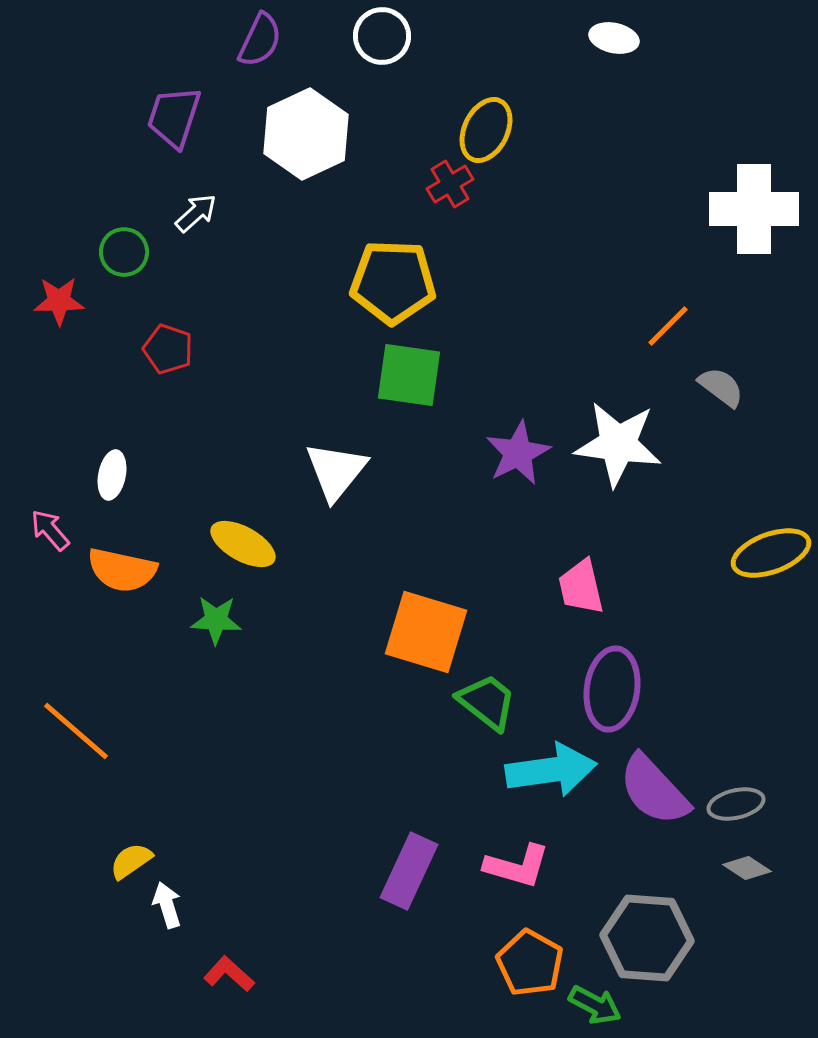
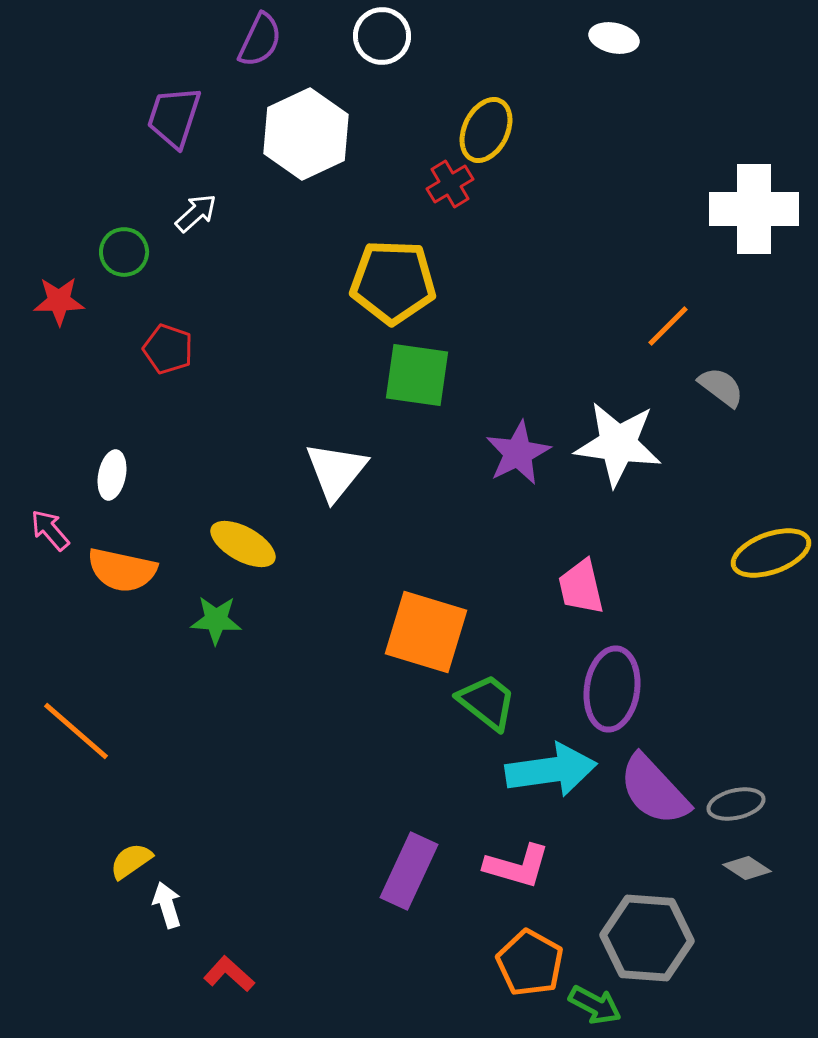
green square at (409, 375): moved 8 px right
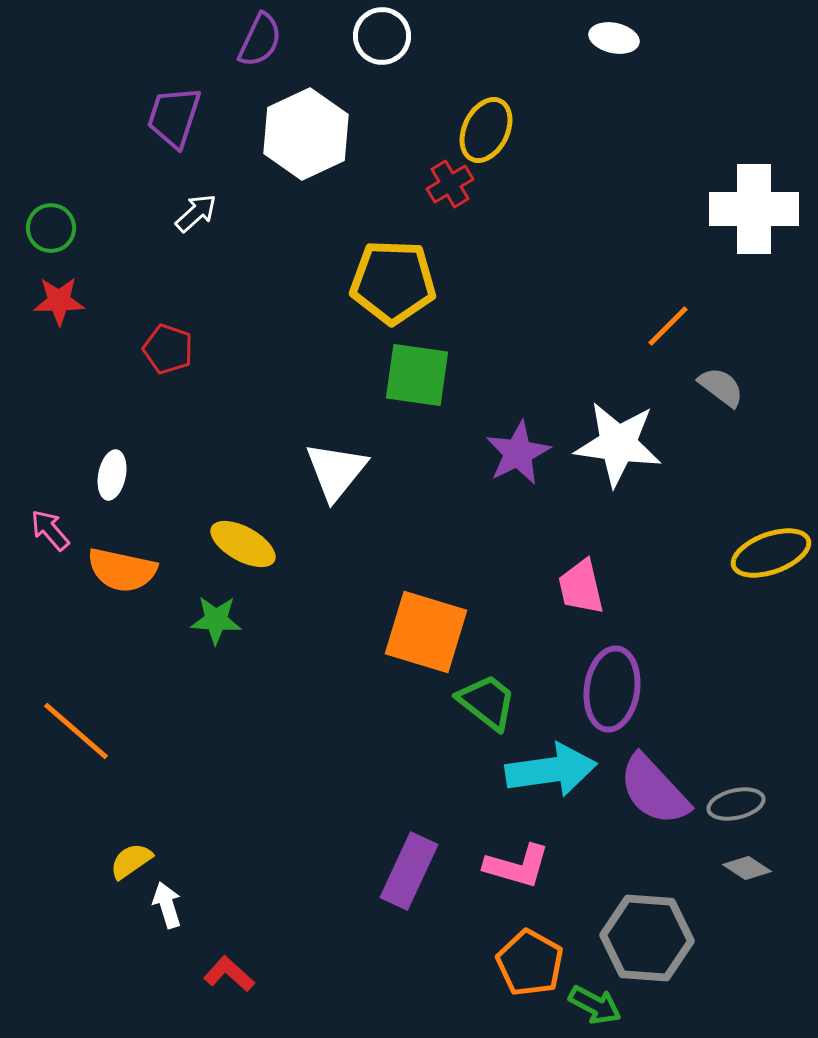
green circle at (124, 252): moved 73 px left, 24 px up
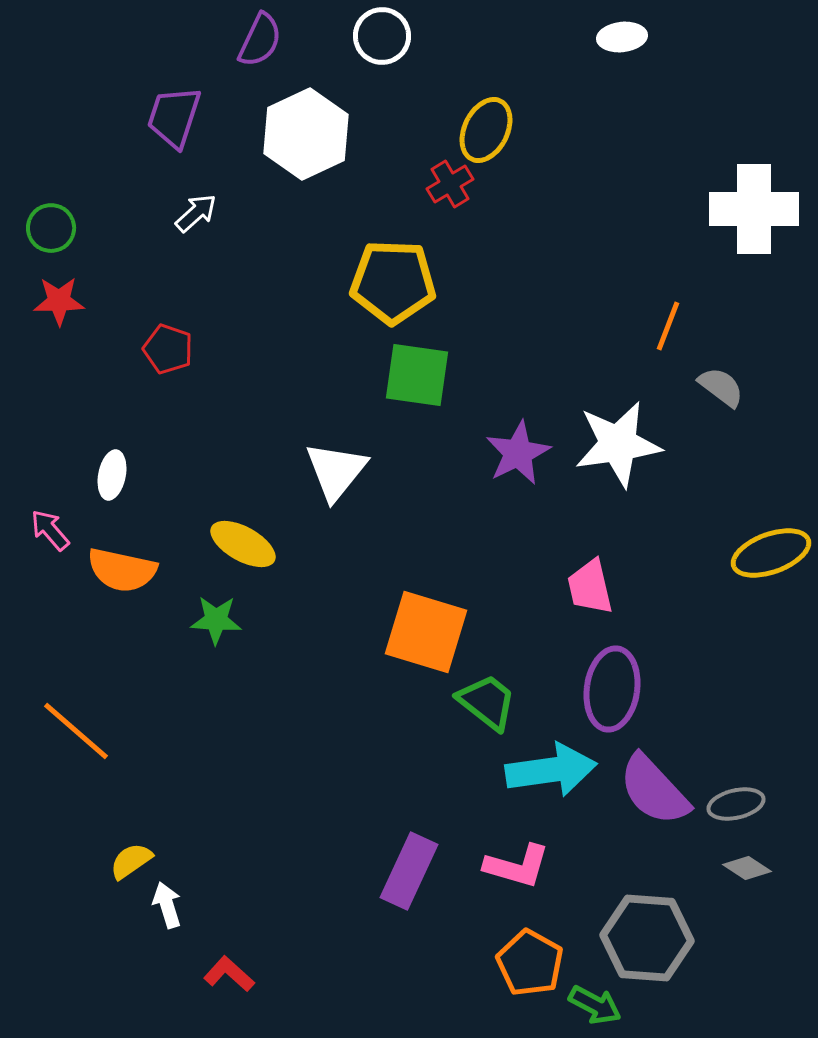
white ellipse at (614, 38): moved 8 px right, 1 px up; rotated 18 degrees counterclockwise
orange line at (668, 326): rotated 24 degrees counterclockwise
white star at (618, 444): rotated 16 degrees counterclockwise
pink trapezoid at (581, 587): moved 9 px right
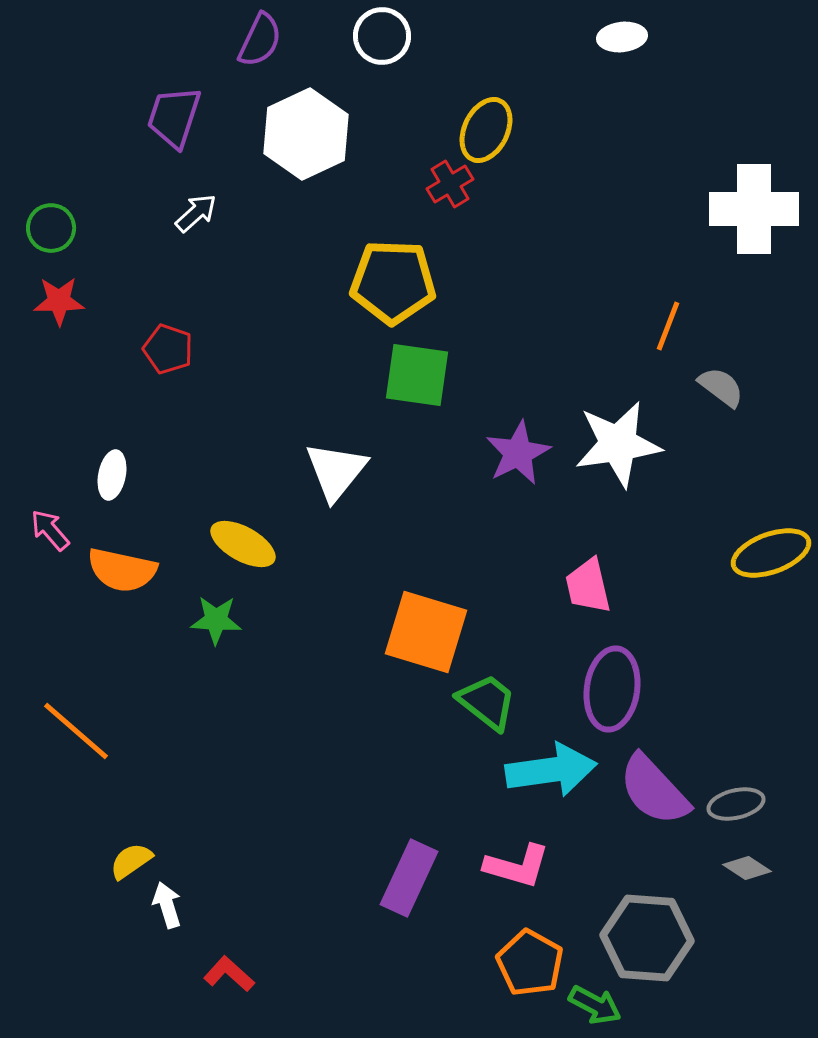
pink trapezoid at (590, 587): moved 2 px left, 1 px up
purple rectangle at (409, 871): moved 7 px down
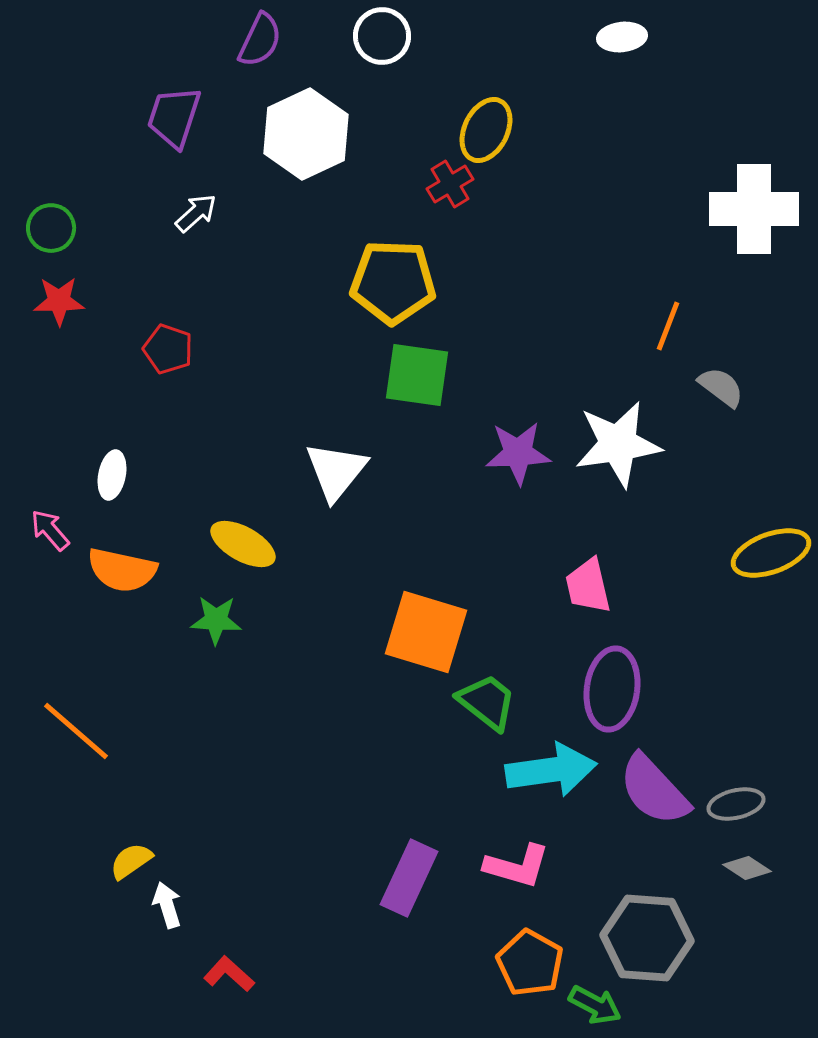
purple star at (518, 453): rotated 24 degrees clockwise
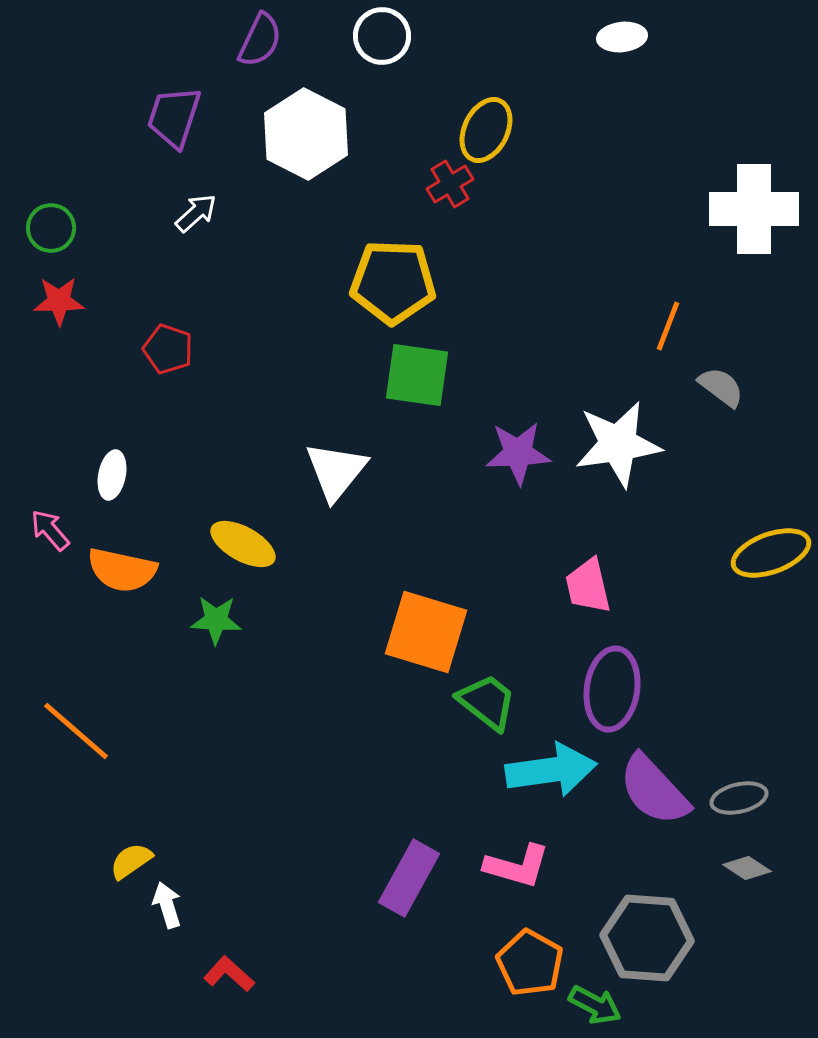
white hexagon at (306, 134): rotated 8 degrees counterclockwise
gray ellipse at (736, 804): moved 3 px right, 6 px up
purple rectangle at (409, 878): rotated 4 degrees clockwise
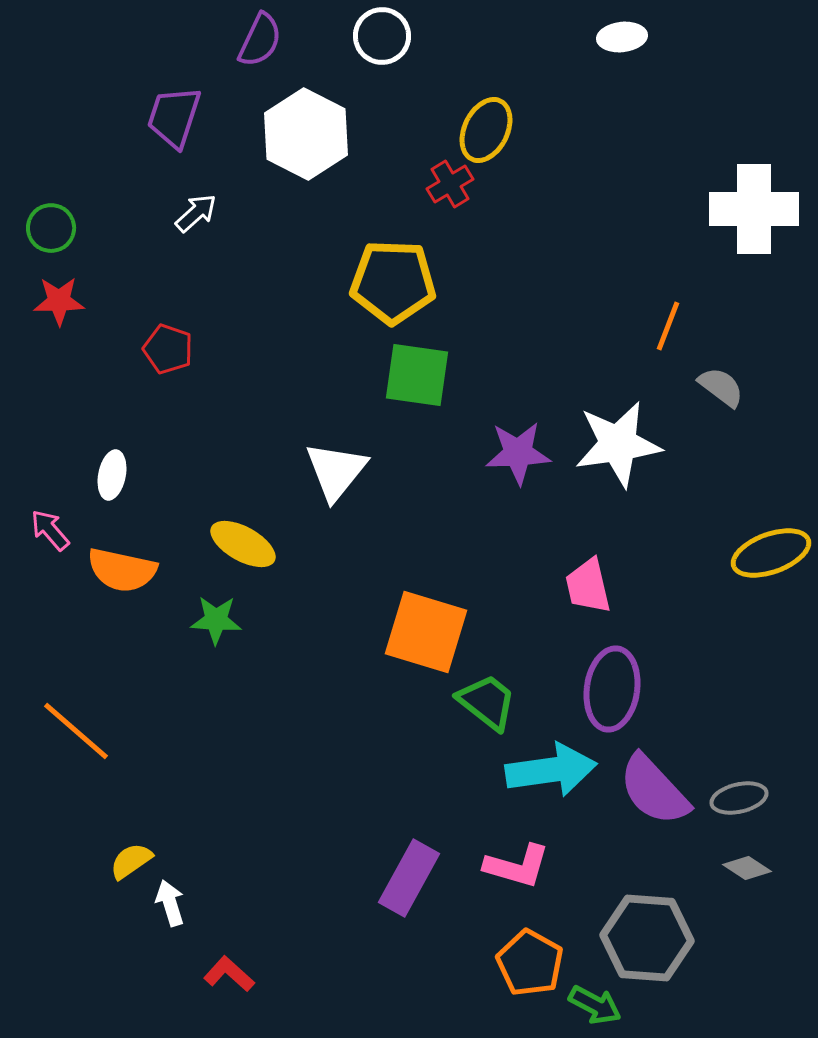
white arrow at (167, 905): moved 3 px right, 2 px up
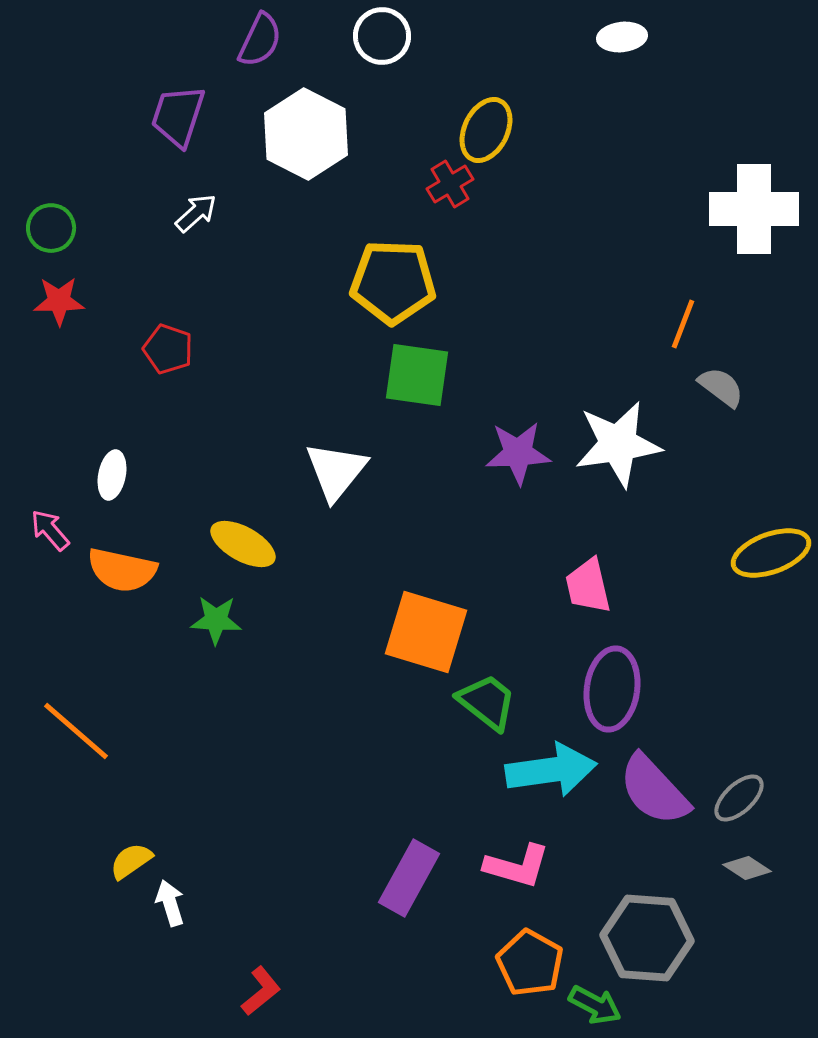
purple trapezoid at (174, 117): moved 4 px right, 1 px up
orange line at (668, 326): moved 15 px right, 2 px up
gray ellipse at (739, 798): rotated 30 degrees counterclockwise
red L-shape at (229, 974): moved 32 px right, 17 px down; rotated 99 degrees clockwise
